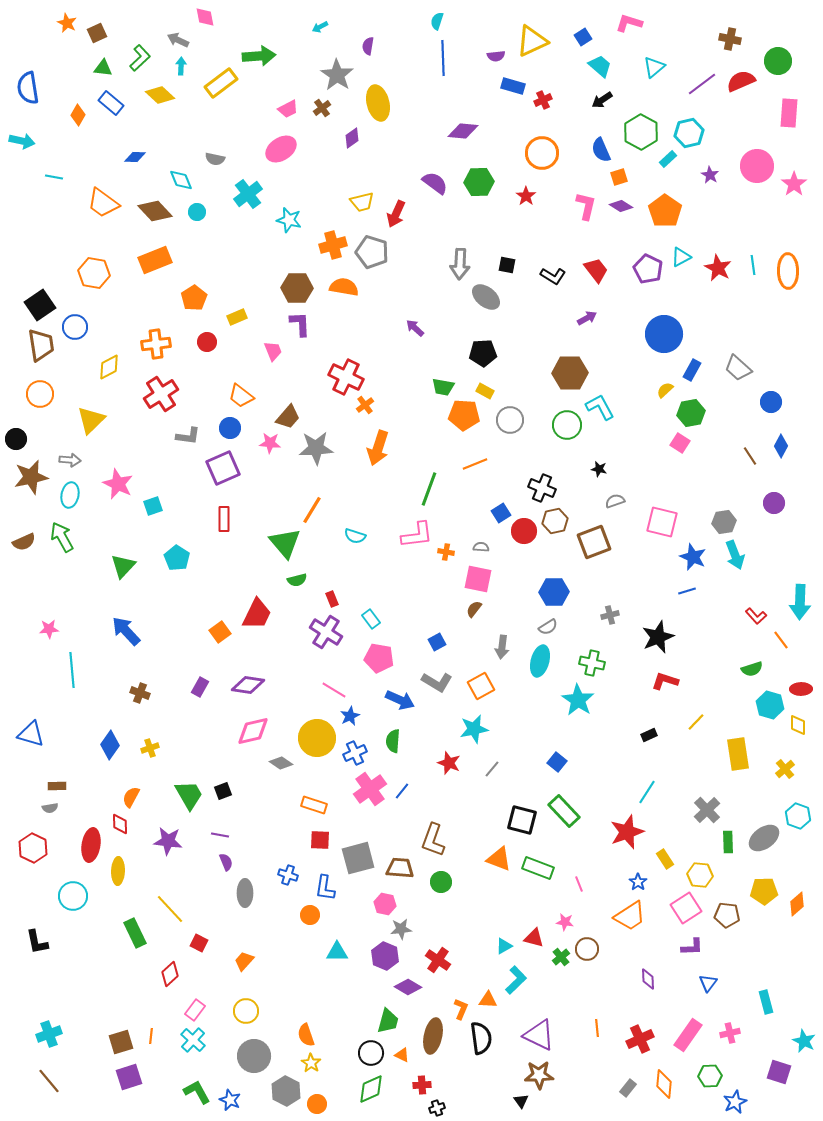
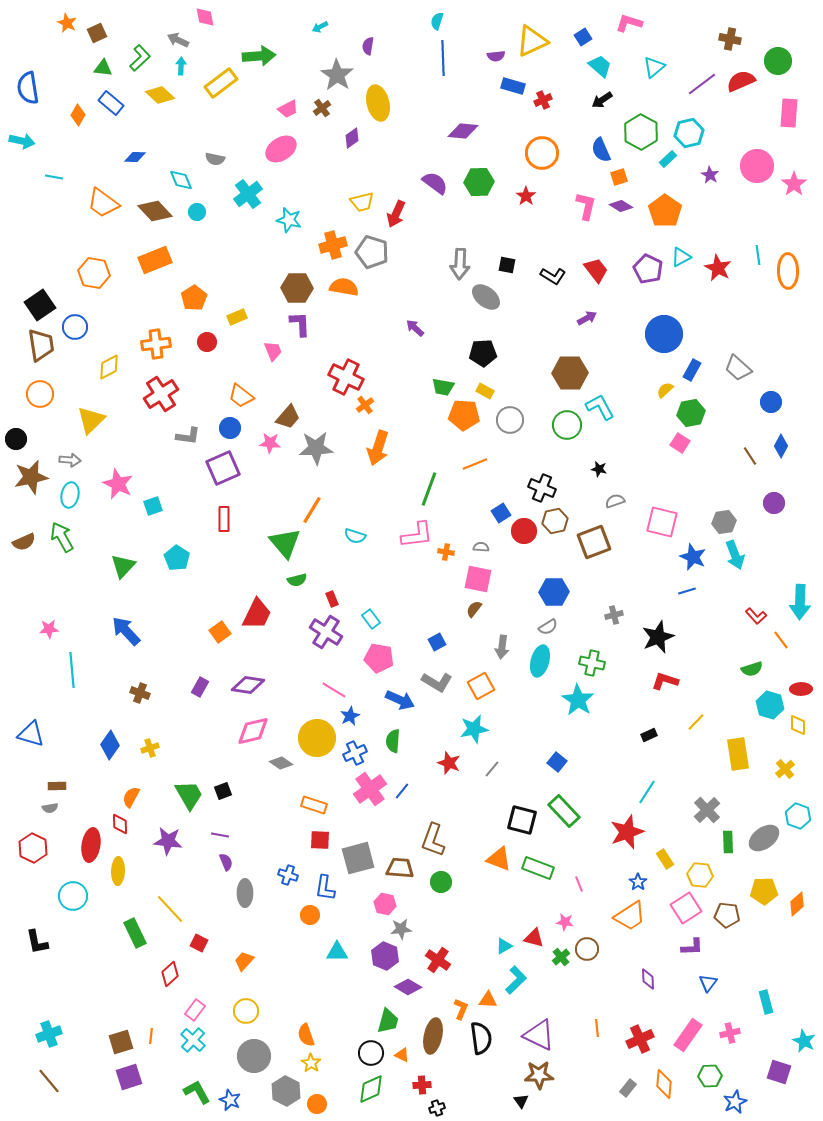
cyan line at (753, 265): moved 5 px right, 10 px up
gray cross at (610, 615): moved 4 px right
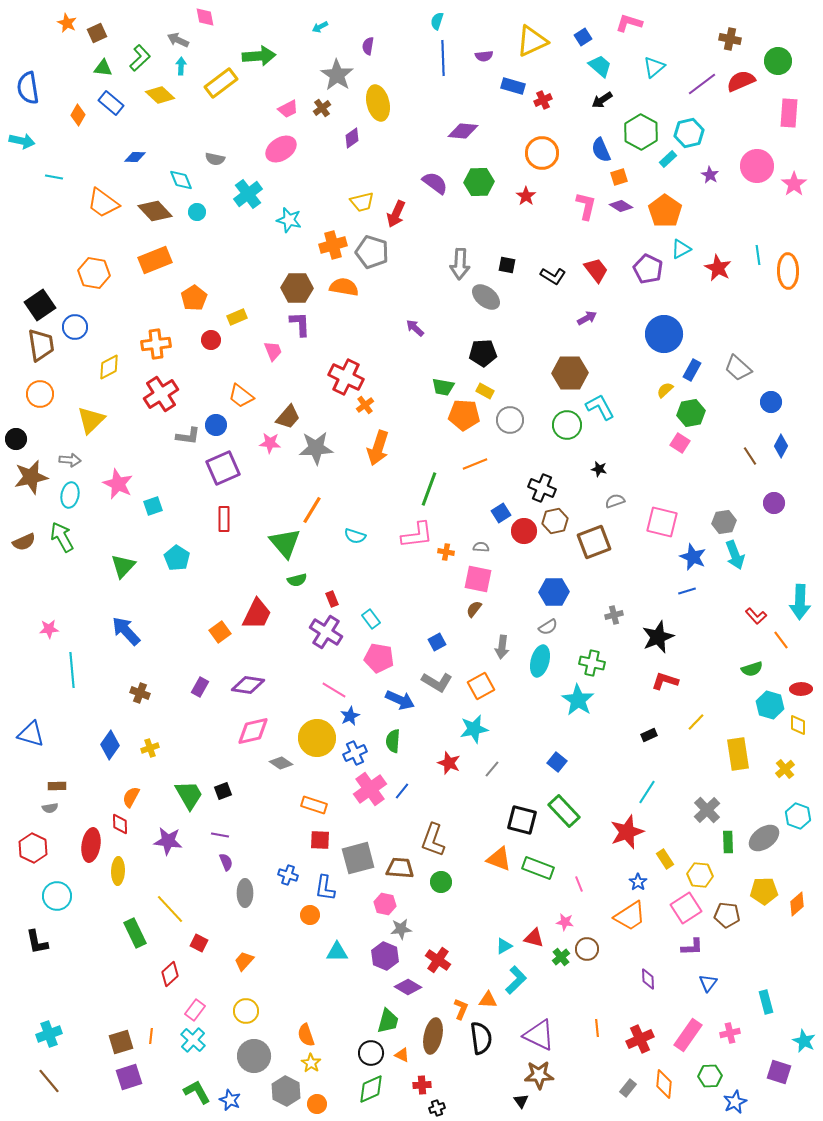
purple semicircle at (496, 56): moved 12 px left
cyan triangle at (681, 257): moved 8 px up
red circle at (207, 342): moved 4 px right, 2 px up
blue circle at (230, 428): moved 14 px left, 3 px up
cyan circle at (73, 896): moved 16 px left
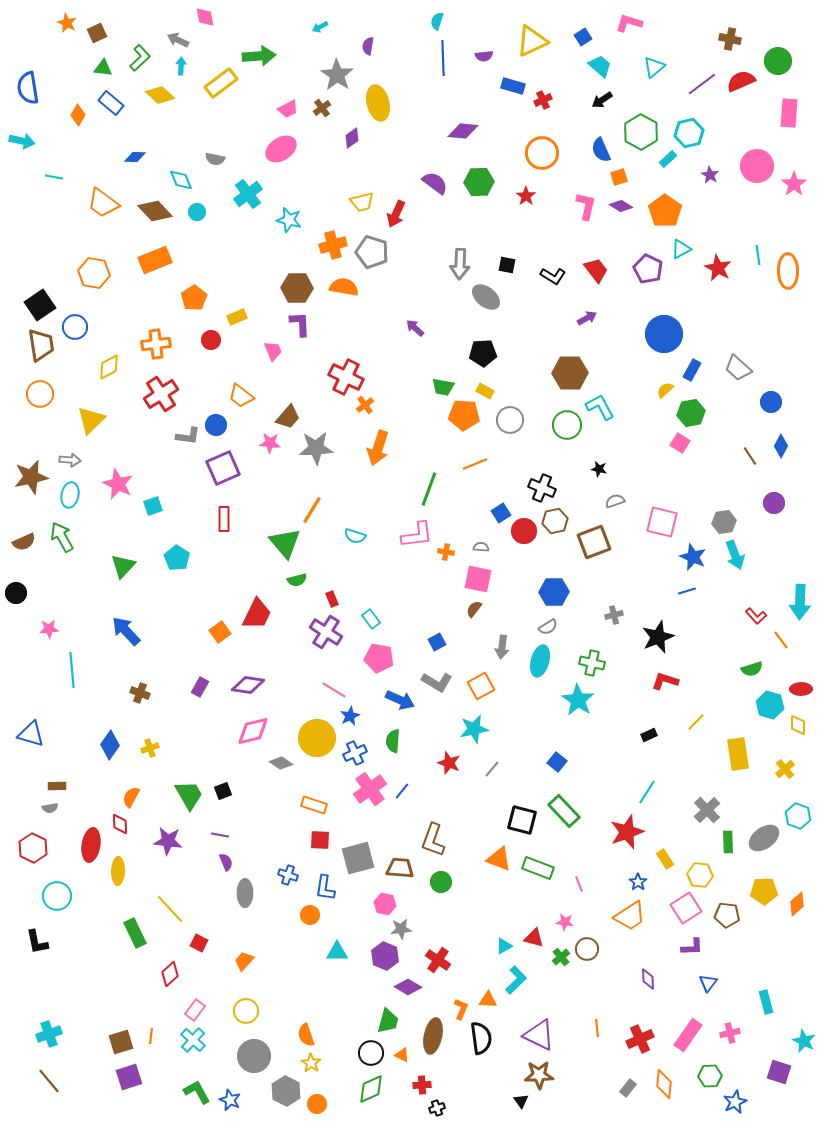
black circle at (16, 439): moved 154 px down
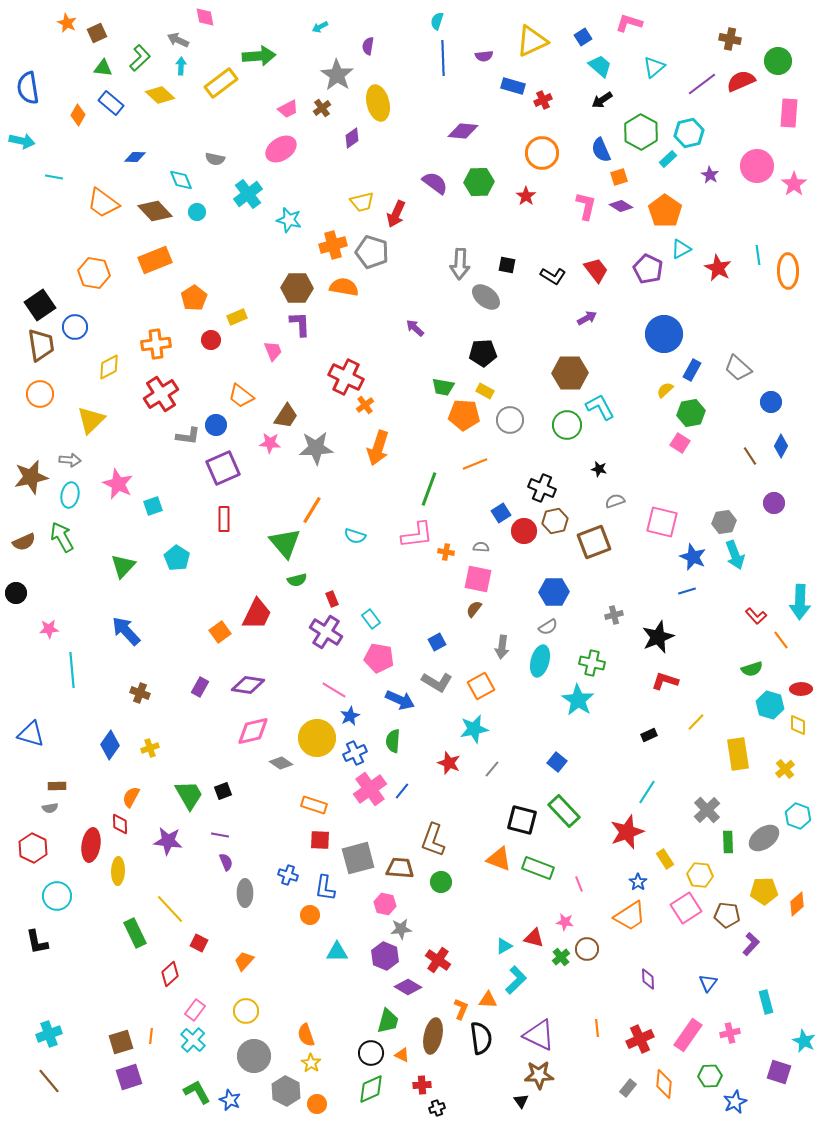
brown trapezoid at (288, 417): moved 2 px left, 1 px up; rotated 8 degrees counterclockwise
purple L-shape at (692, 947): moved 59 px right, 3 px up; rotated 45 degrees counterclockwise
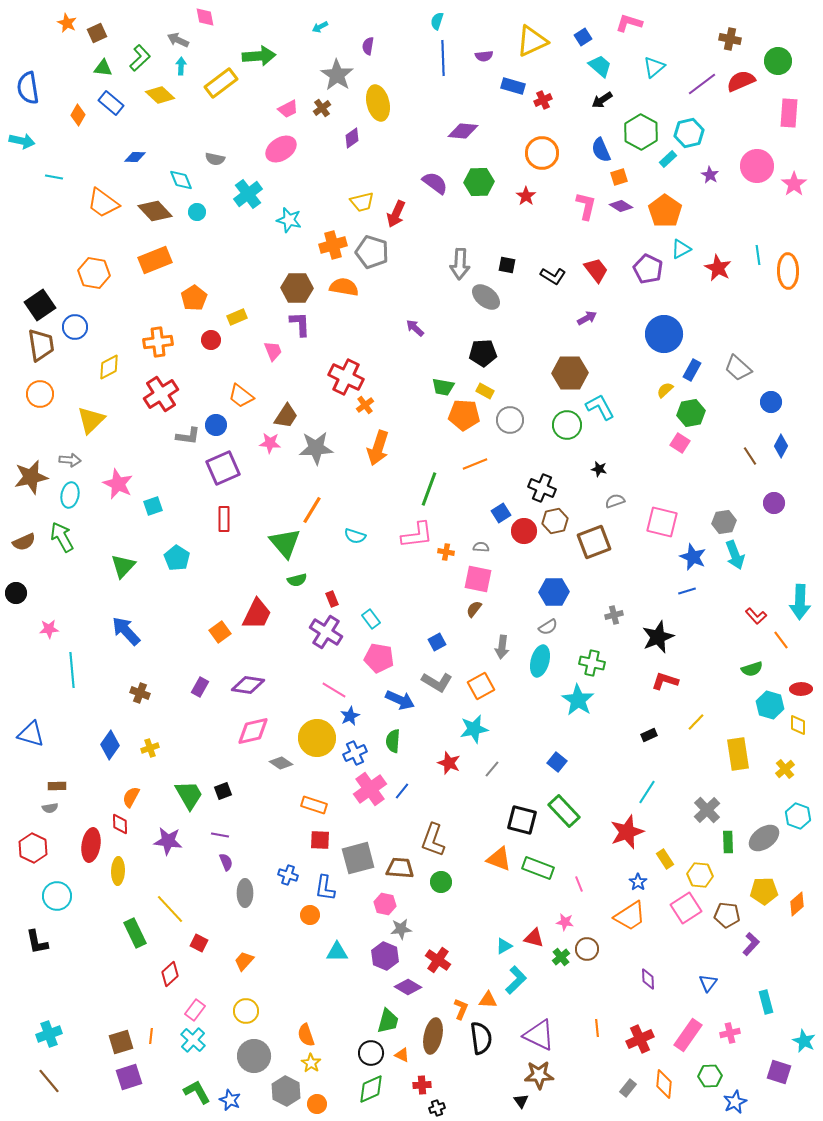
orange cross at (156, 344): moved 2 px right, 2 px up
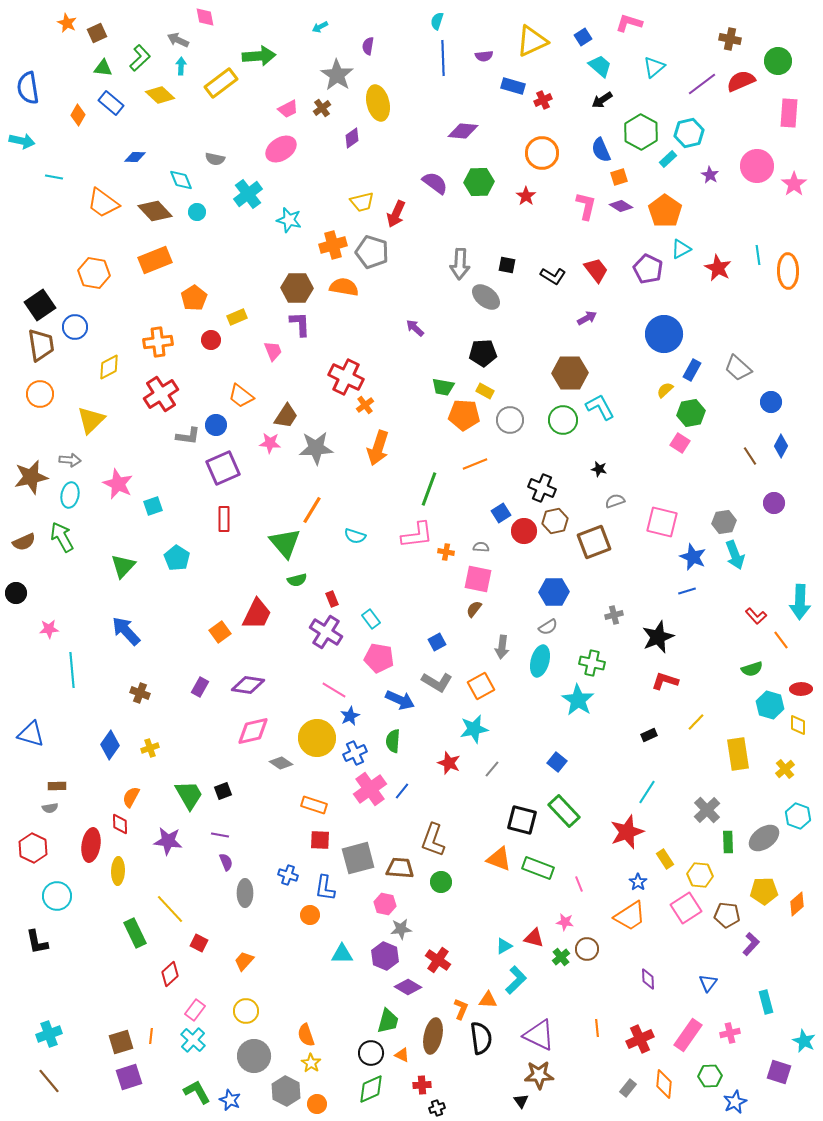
green circle at (567, 425): moved 4 px left, 5 px up
cyan triangle at (337, 952): moved 5 px right, 2 px down
